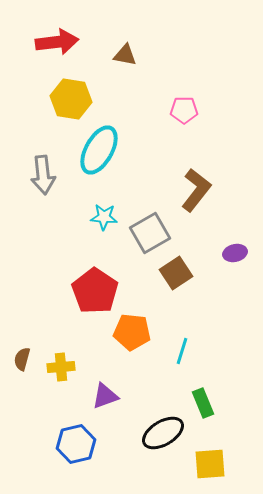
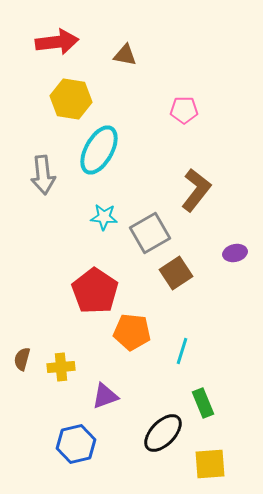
black ellipse: rotated 15 degrees counterclockwise
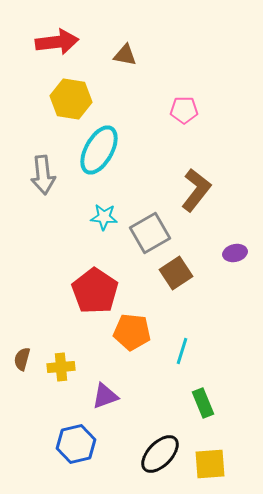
black ellipse: moved 3 px left, 21 px down
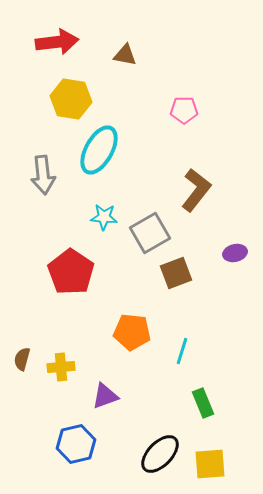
brown square: rotated 12 degrees clockwise
red pentagon: moved 24 px left, 19 px up
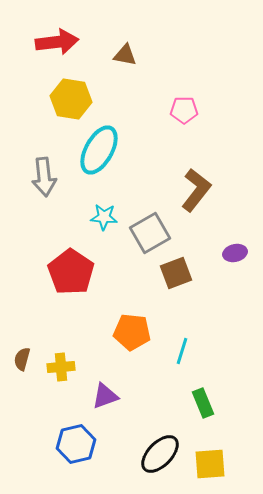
gray arrow: moved 1 px right, 2 px down
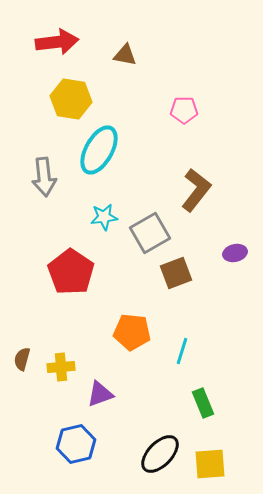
cyan star: rotated 12 degrees counterclockwise
purple triangle: moved 5 px left, 2 px up
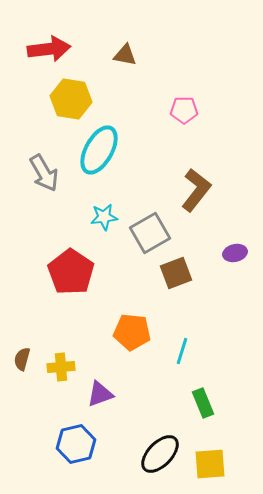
red arrow: moved 8 px left, 7 px down
gray arrow: moved 4 px up; rotated 24 degrees counterclockwise
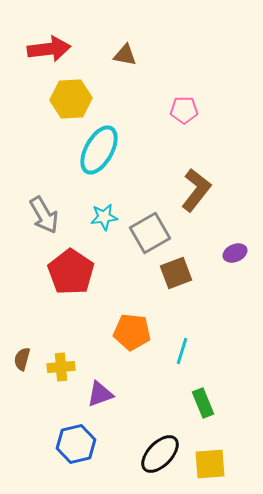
yellow hexagon: rotated 12 degrees counterclockwise
gray arrow: moved 42 px down
purple ellipse: rotated 10 degrees counterclockwise
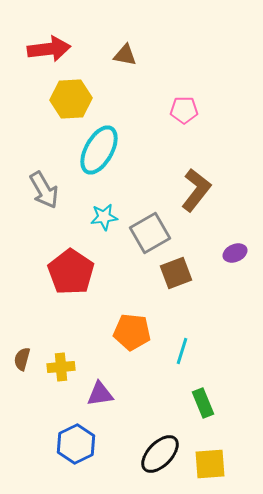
gray arrow: moved 25 px up
purple triangle: rotated 12 degrees clockwise
blue hexagon: rotated 12 degrees counterclockwise
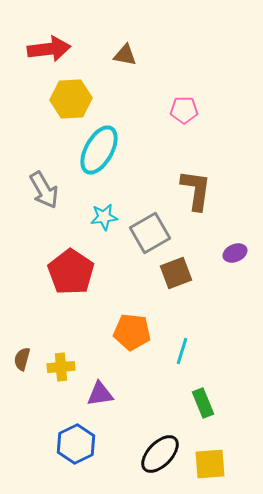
brown L-shape: rotated 30 degrees counterclockwise
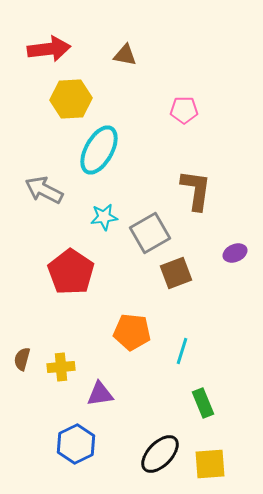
gray arrow: rotated 147 degrees clockwise
